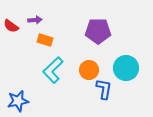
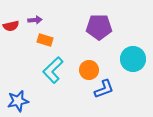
red semicircle: rotated 49 degrees counterclockwise
purple pentagon: moved 1 px right, 4 px up
cyan circle: moved 7 px right, 9 px up
blue L-shape: rotated 60 degrees clockwise
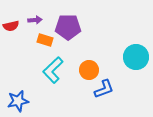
purple pentagon: moved 31 px left
cyan circle: moved 3 px right, 2 px up
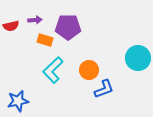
cyan circle: moved 2 px right, 1 px down
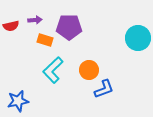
purple pentagon: moved 1 px right
cyan circle: moved 20 px up
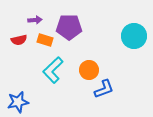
red semicircle: moved 8 px right, 14 px down
cyan circle: moved 4 px left, 2 px up
blue star: moved 1 px down
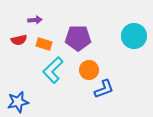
purple pentagon: moved 9 px right, 11 px down
orange rectangle: moved 1 px left, 4 px down
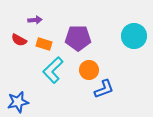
red semicircle: rotated 42 degrees clockwise
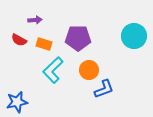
blue star: moved 1 px left
